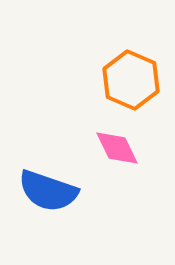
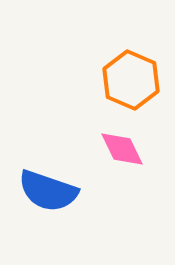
pink diamond: moved 5 px right, 1 px down
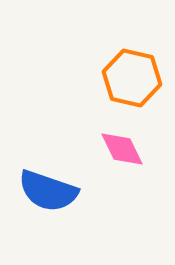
orange hexagon: moved 1 px right, 2 px up; rotated 10 degrees counterclockwise
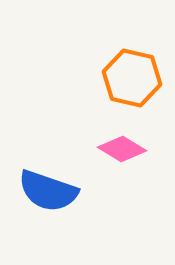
pink diamond: rotated 33 degrees counterclockwise
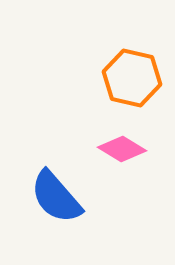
blue semicircle: moved 8 px right, 6 px down; rotated 30 degrees clockwise
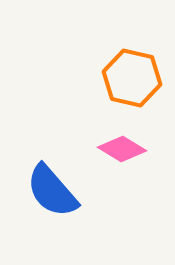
blue semicircle: moved 4 px left, 6 px up
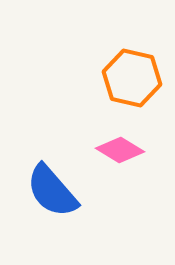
pink diamond: moved 2 px left, 1 px down
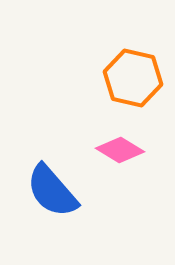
orange hexagon: moved 1 px right
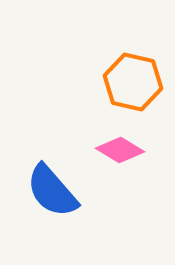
orange hexagon: moved 4 px down
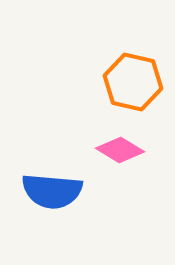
blue semicircle: rotated 44 degrees counterclockwise
